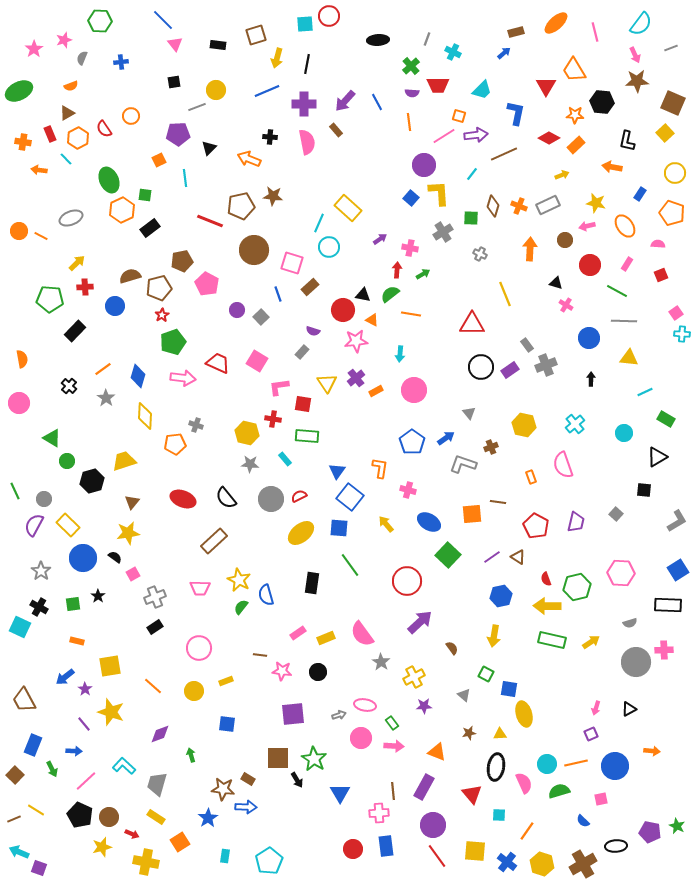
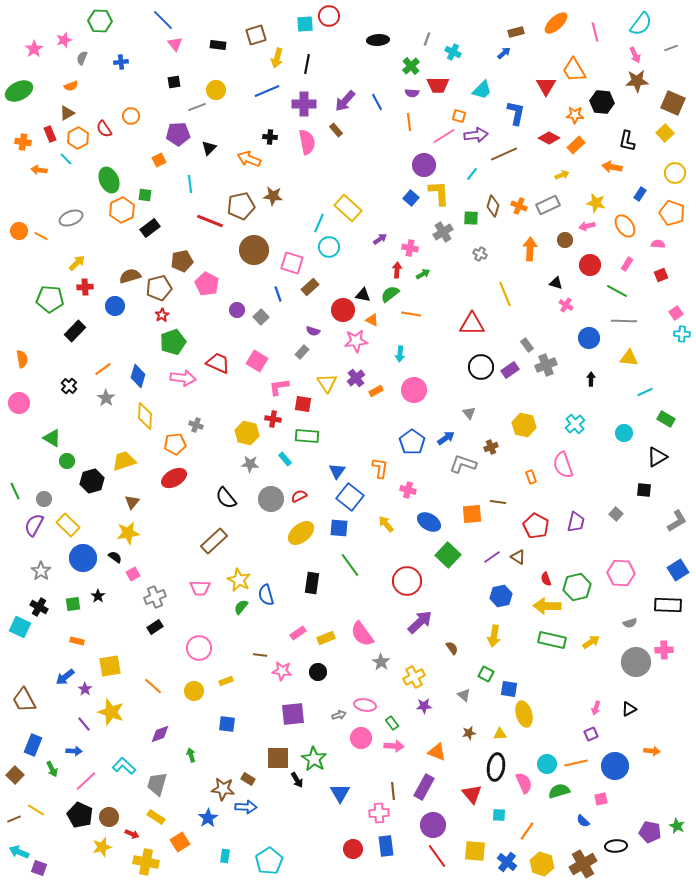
cyan line at (185, 178): moved 5 px right, 6 px down
red ellipse at (183, 499): moved 9 px left, 21 px up; rotated 50 degrees counterclockwise
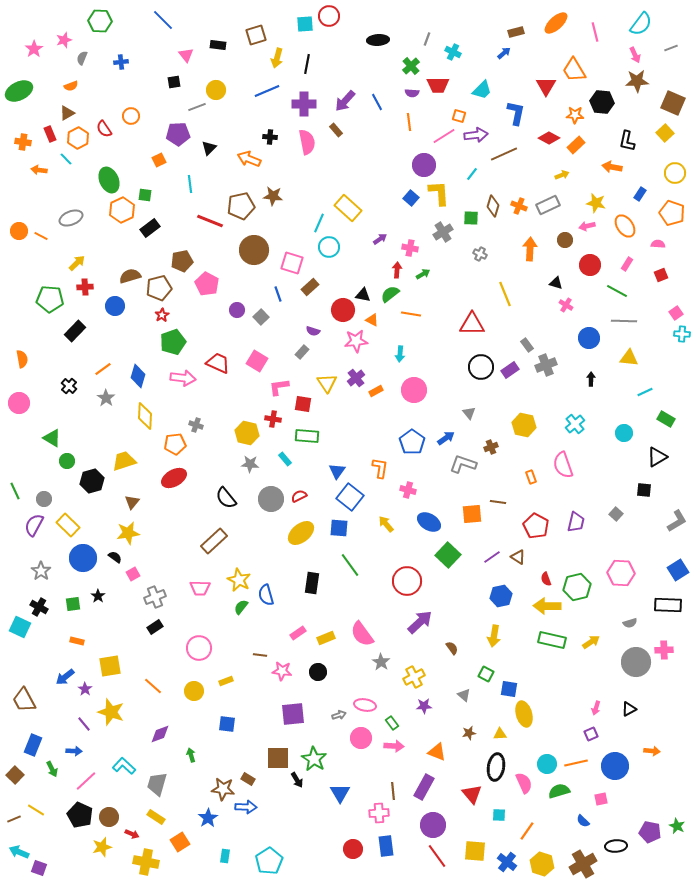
pink triangle at (175, 44): moved 11 px right, 11 px down
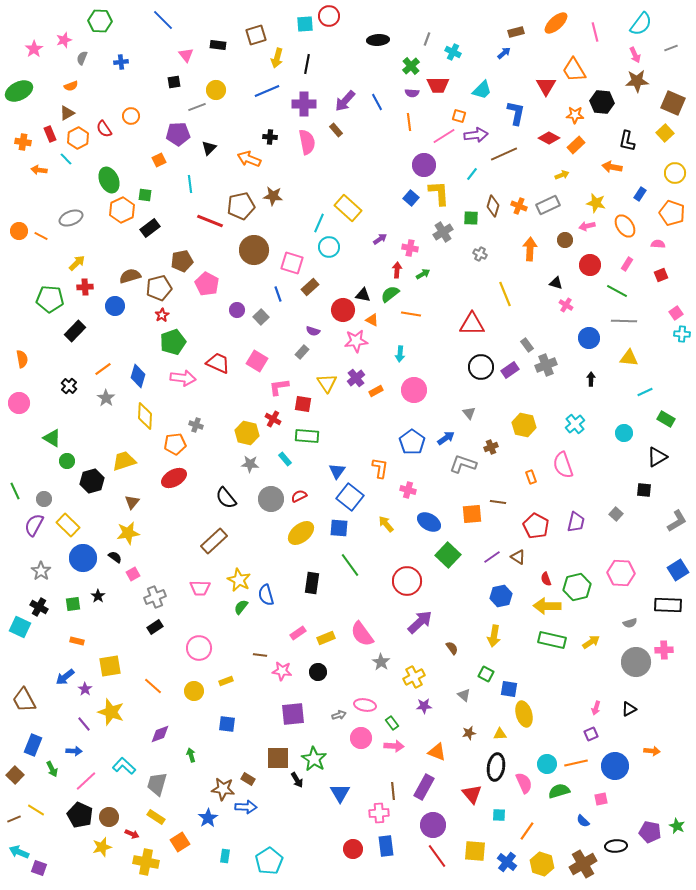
red cross at (273, 419): rotated 21 degrees clockwise
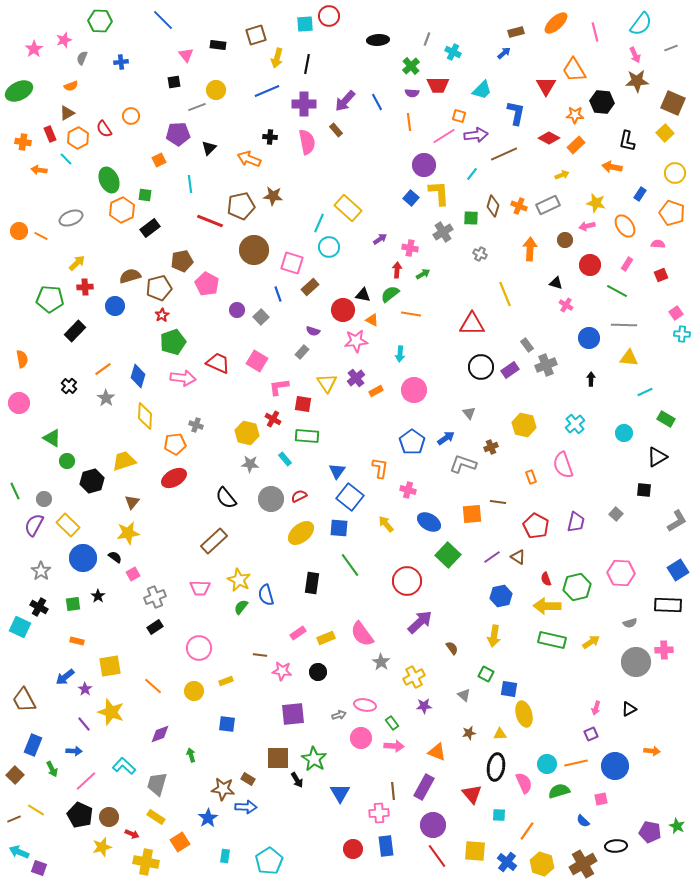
gray line at (624, 321): moved 4 px down
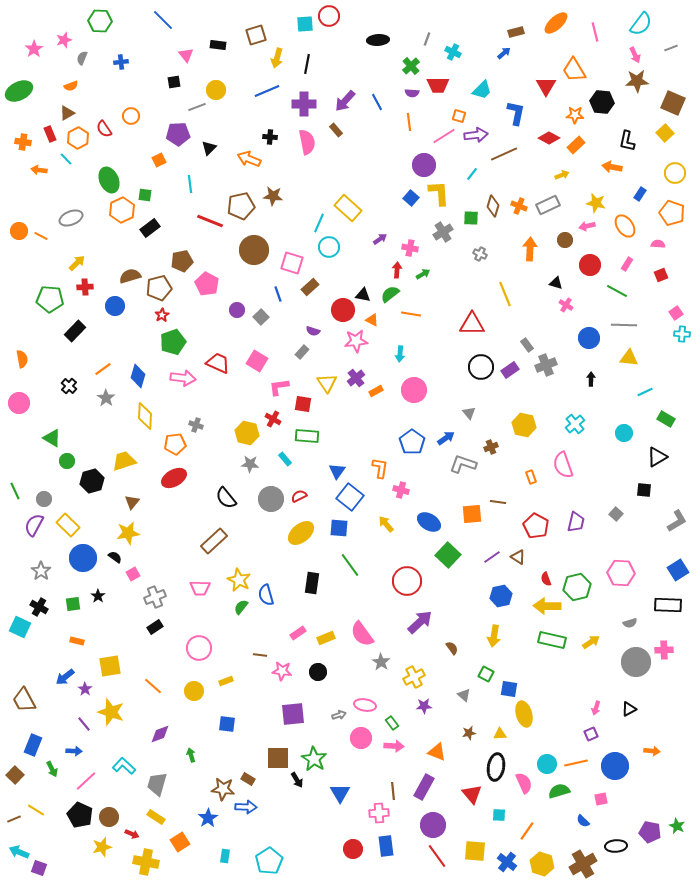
pink cross at (408, 490): moved 7 px left
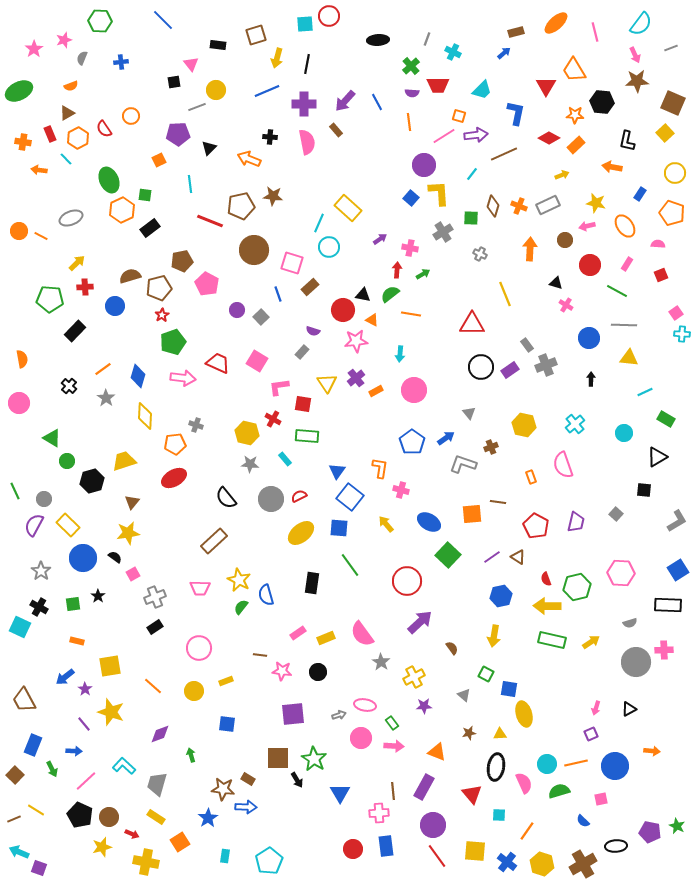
pink triangle at (186, 55): moved 5 px right, 9 px down
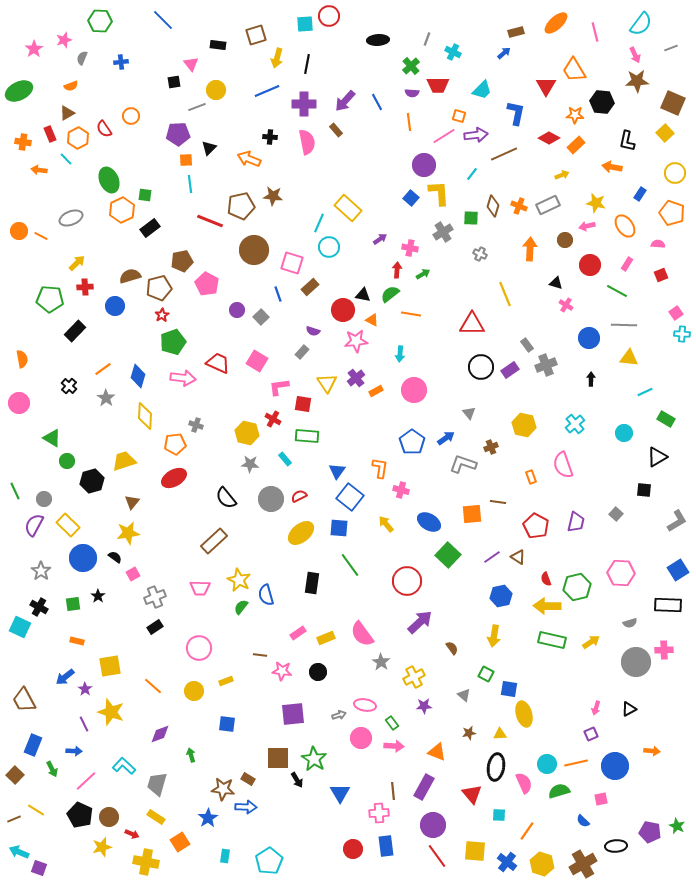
orange square at (159, 160): moved 27 px right; rotated 24 degrees clockwise
purple line at (84, 724): rotated 14 degrees clockwise
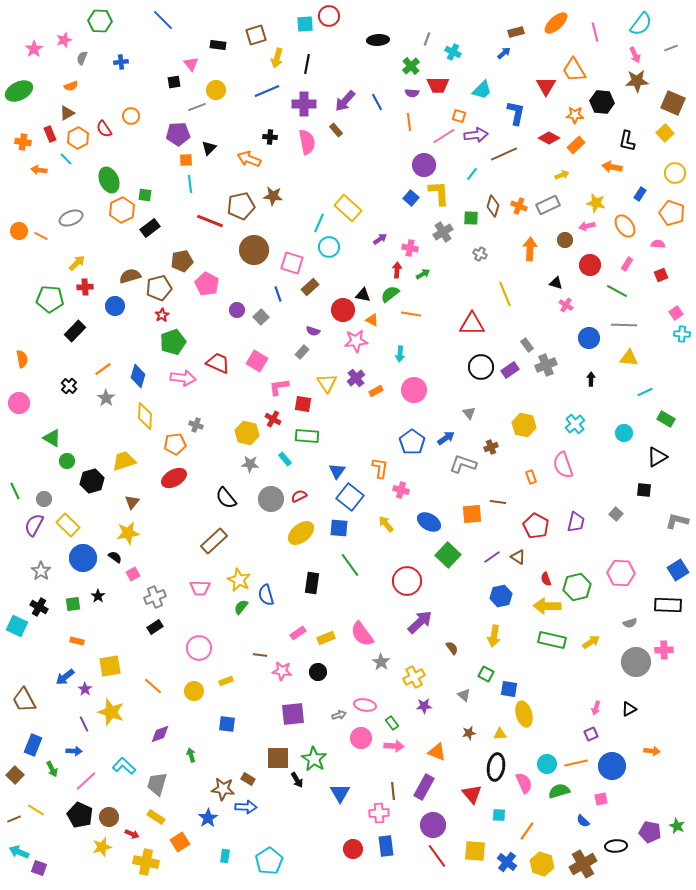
gray L-shape at (677, 521): rotated 135 degrees counterclockwise
cyan square at (20, 627): moved 3 px left, 1 px up
blue circle at (615, 766): moved 3 px left
